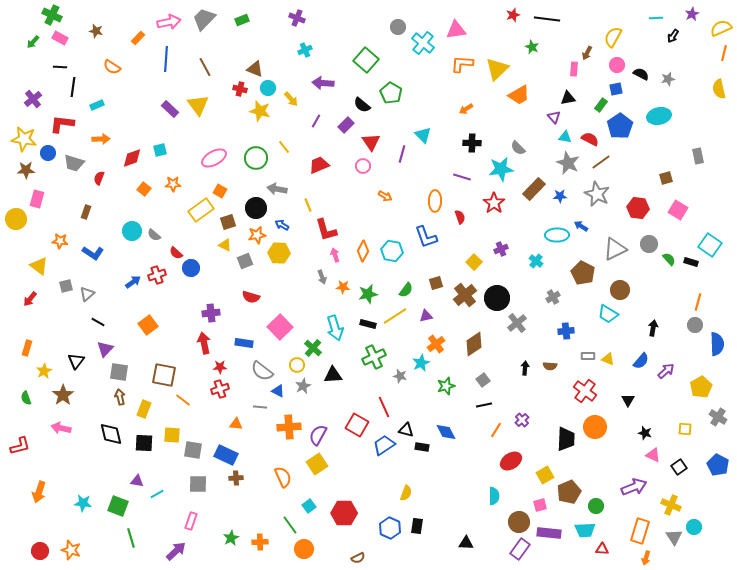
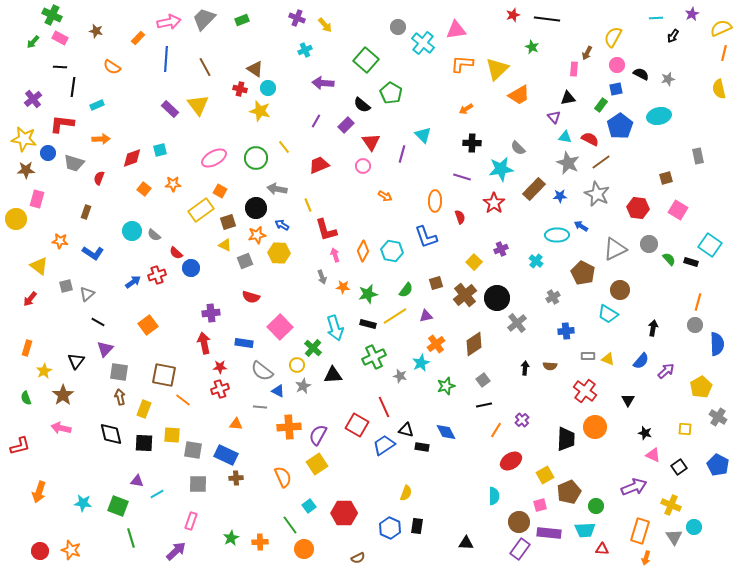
brown triangle at (255, 69): rotated 12 degrees clockwise
yellow arrow at (291, 99): moved 34 px right, 74 px up
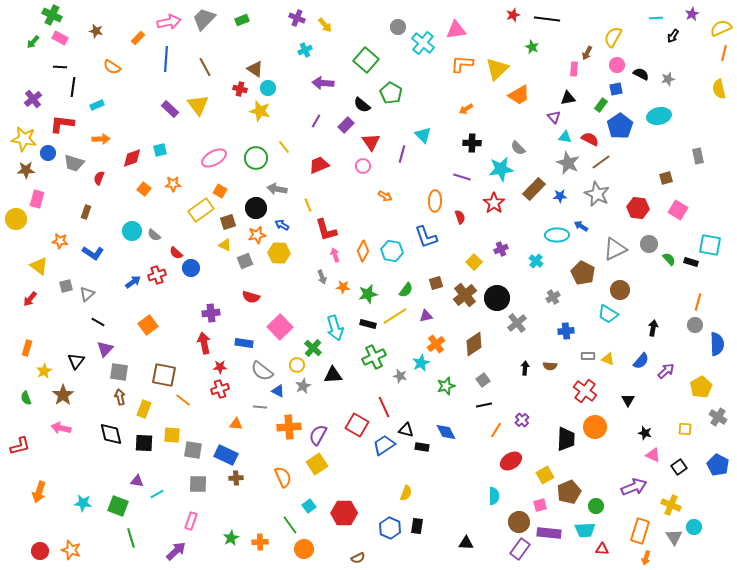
cyan square at (710, 245): rotated 25 degrees counterclockwise
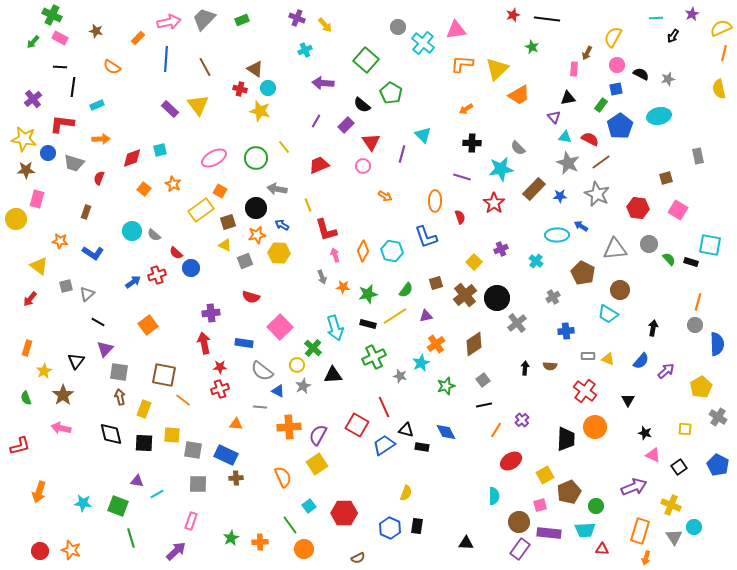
orange star at (173, 184): rotated 28 degrees clockwise
gray triangle at (615, 249): rotated 20 degrees clockwise
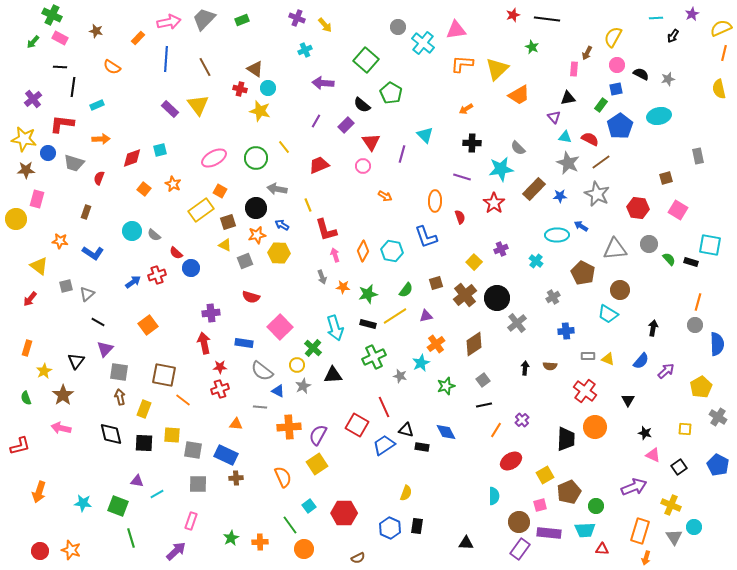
cyan triangle at (423, 135): moved 2 px right
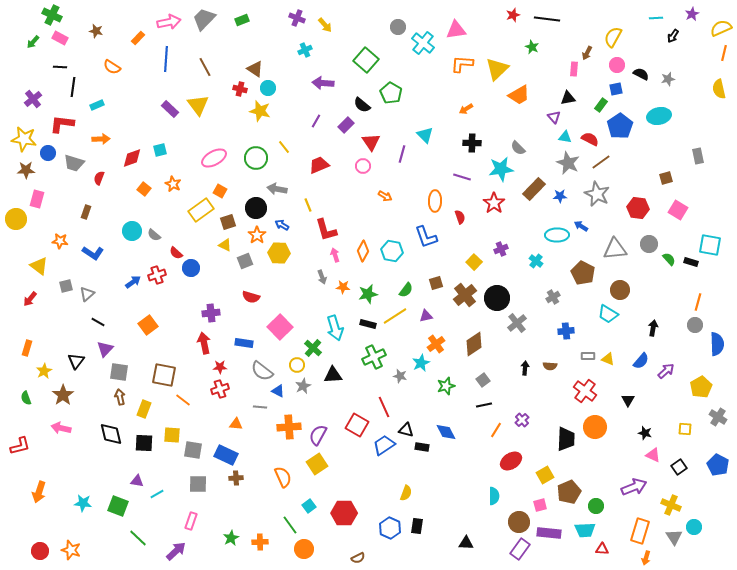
orange star at (257, 235): rotated 24 degrees counterclockwise
green line at (131, 538): moved 7 px right; rotated 30 degrees counterclockwise
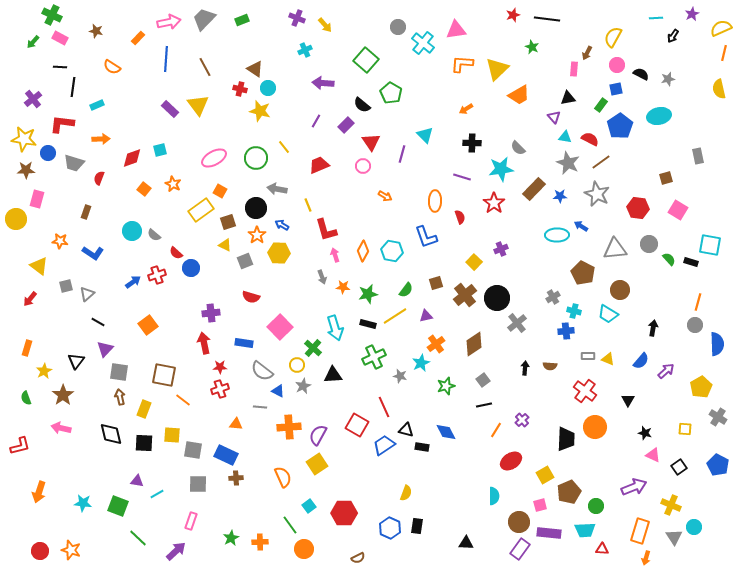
cyan cross at (536, 261): moved 38 px right, 50 px down; rotated 24 degrees counterclockwise
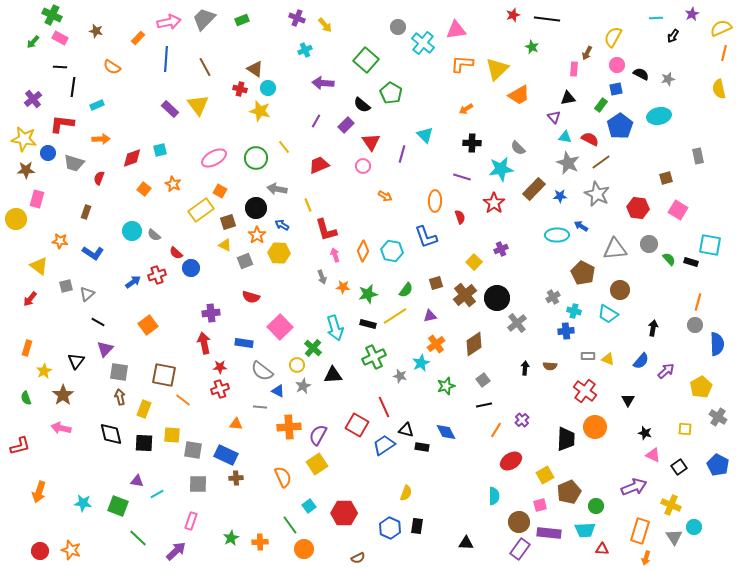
purple triangle at (426, 316): moved 4 px right
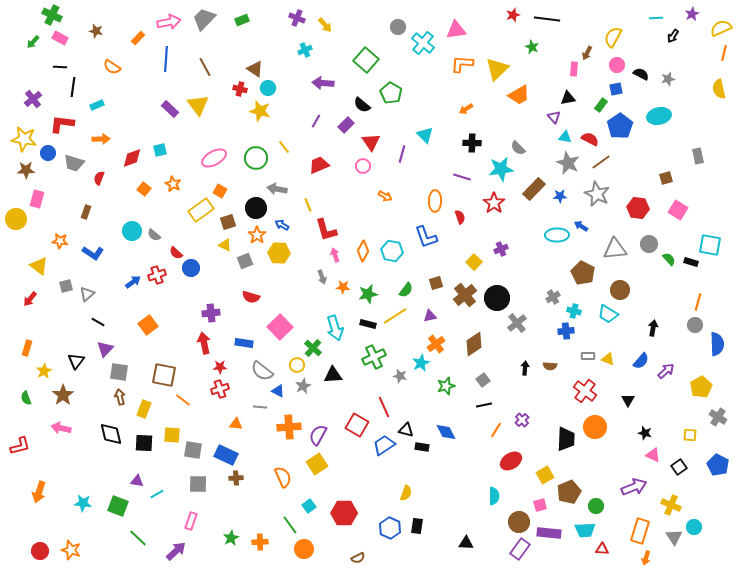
yellow square at (685, 429): moved 5 px right, 6 px down
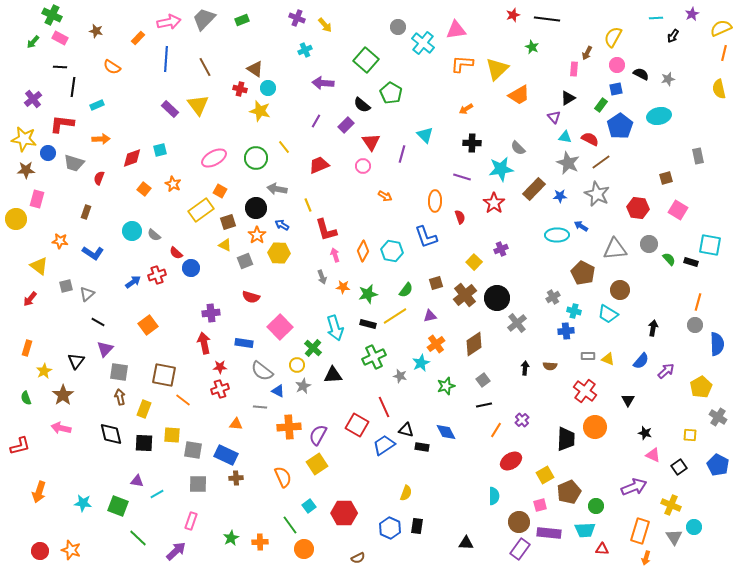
black triangle at (568, 98): rotated 21 degrees counterclockwise
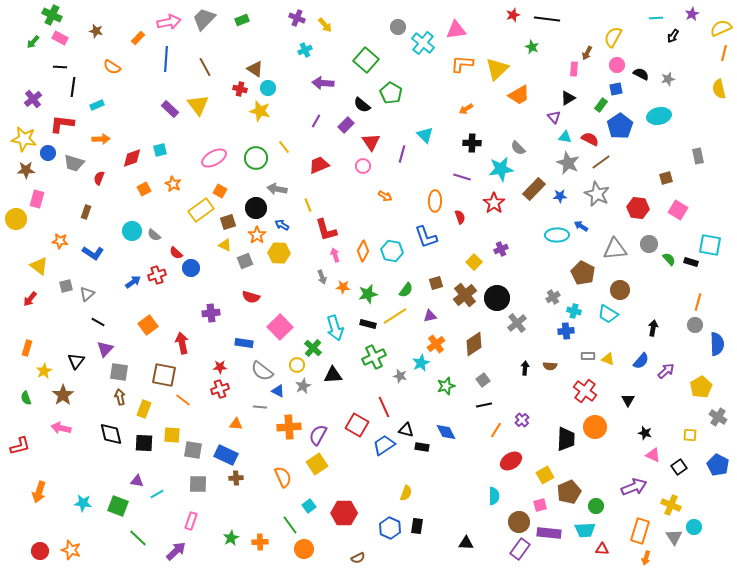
orange square at (144, 189): rotated 24 degrees clockwise
red arrow at (204, 343): moved 22 px left
